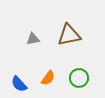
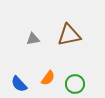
green circle: moved 4 px left, 6 px down
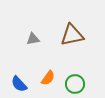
brown triangle: moved 3 px right
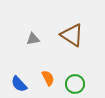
brown triangle: rotated 45 degrees clockwise
orange semicircle: rotated 63 degrees counterclockwise
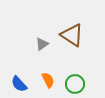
gray triangle: moved 9 px right, 5 px down; rotated 24 degrees counterclockwise
orange semicircle: moved 2 px down
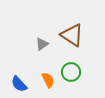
green circle: moved 4 px left, 12 px up
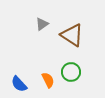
gray triangle: moved 20 px up
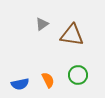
brown triangle: rotated 25 degrees counterclockwise
green circle: moved 7 px right, 3 px down
blue semicircle: moved 1 px right; rotated 60 degrees counterclockwise
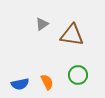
orange semicircle: moved 1 px left, 2 px down
